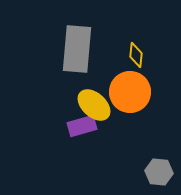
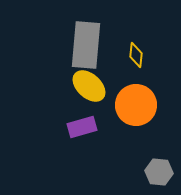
gray rectangle: moved 9 px right, 4 px up
orange circle: moved 6 px right, 13 px down
yellow ellipse: moved 5 px left, 19 px up
purple rectangle: moved 1 px down
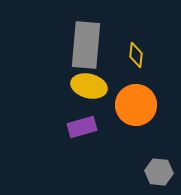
yellow ellipse: rotated 28 degrees counterclockwise
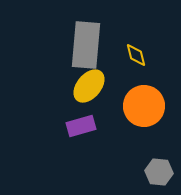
yellow diamond: rotated 20 degrees counterclockwise
yellow ellipse: rotated 64 degrees counterclockwise
orange circle: moved 8 px right, 1 px down
purple rectangle: moved 1 px left, 1 px up
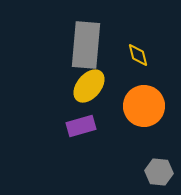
yellow diamond: moved 2 px right
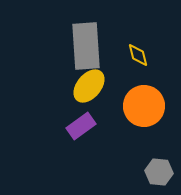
gray rectangle: moved 1 px down; rotated 9 degrees counterclockwise
purple rectangle: rotated 20 degrees counterclockwise
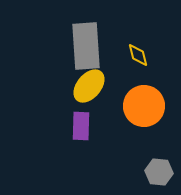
purple rectangle: rotated 52 degrees counterclockwise
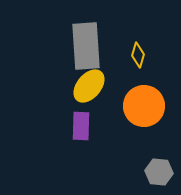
yellow diamond: rotated 30 degrees clockwise
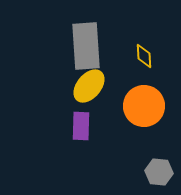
yellow diamond: moved 6 px right, 1 px down; rotated 20 degrees counterclockwise
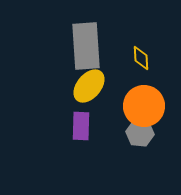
yellow diamond: moved 3 px left, 2 px down
gray hexagon: moved 19 px left, 39 px up
